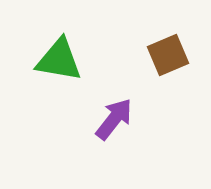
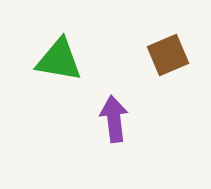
purple arrow: rotated 45 degrees counterclockwise
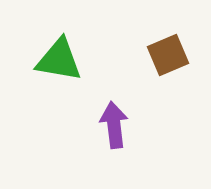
purple arrow: moved 6 px down
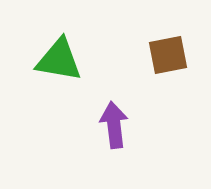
brown square: rotated 12 degrees clockwise
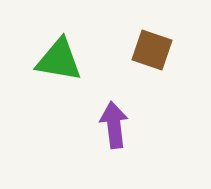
brown square: moved 16 px left, 5 px up; rotated 30 degrees clockwise
